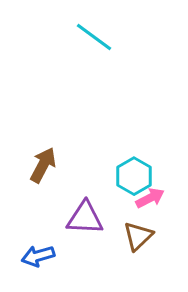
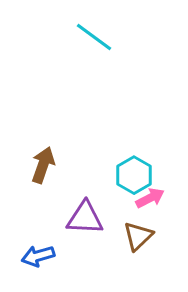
brown arrow: rotated 9 degrees counterclockwise
cyan hexagon: moved 1 px up
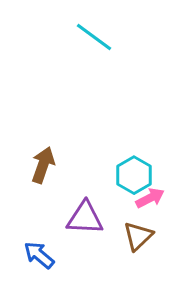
blue arrow: moved 1 px right, 1 px up; rotated 56 degrees clockwise
